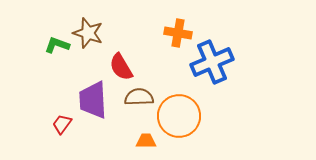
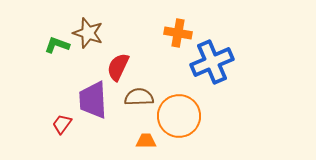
red semicircle: moved 3 px left; rotated 56 degrees clockwise
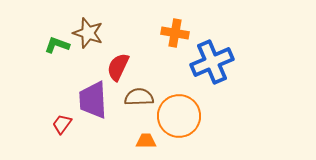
orange cross: moved 3 px left
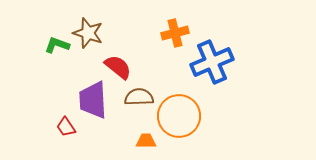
orange cross: rotated 24 degrees counterclockwise
red semicircle: rotated 104 degrees clockwise
red trapezoid: moved 4 px right, 3 px down; rotated 70 degrees counterclockwise
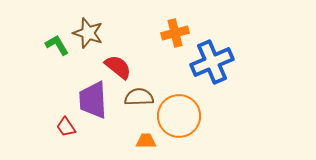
green L-shape: rotated 40 degrees clockwise
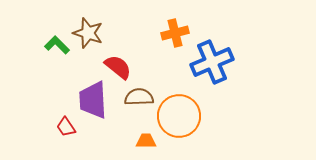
green L-shape: rotated 15 degrees counterclockwise
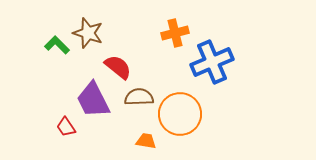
purple trapezoid: rotated 24 degrees counterclockwise
orange circle: moved 1 px right, 2 px up
orange trapezoid: rotated 10 degrees clockwise
